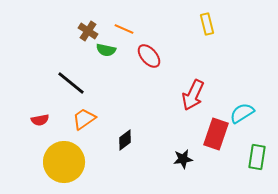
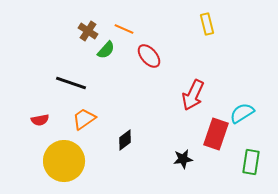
green semicircle: rotated 60 degrees counterclockwise
black line: rotated 20 degrees counterclockwise
green rectangle: moved 6 px left, 5 px down
yellow circle: moved 1 px up
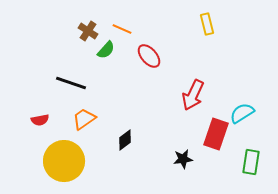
orange line: moved 2 px left
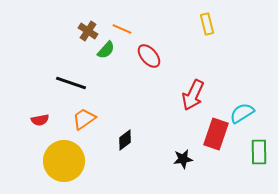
green rectangle: moved 8 px right, 10 px up; rotated 10 degrees counterclockwise
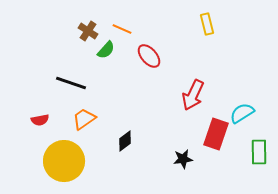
black diamond: moved 1 px down
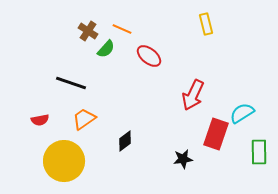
yellow rectangle: moved 1 px left
green semicircle: moved 1 px up
red ellipse: rotated 10 degrees counterclockwise
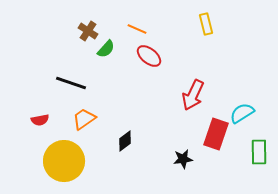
orange line: moved 15 px right
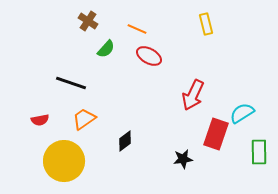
brown cross: moved 10 px up
red ellipse: rotated 10 degrees counterclockwise
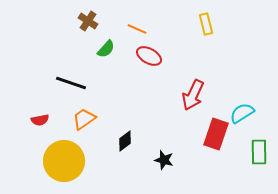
black star: moved 19 px left, 1 px down; rotated 24 degrees clockwise
